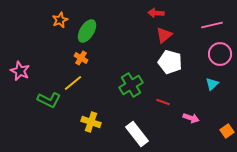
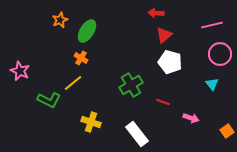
cyan triangle: rotated 24 degrees counterclockwise
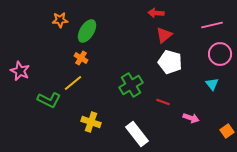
orange star: rotated 21 degrees clockwise
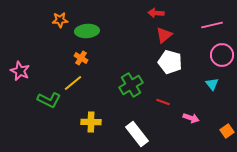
green ellipse: rotated 55 degrees clockwise
pink circle: moved 2 px right, 1 px down
yellow cross: rotated 18 degrees counterclockwise
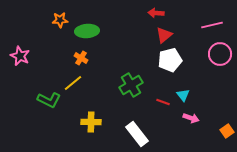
pink circle: moved 2 px left, 1 px up
white pentagon: moved 2 px up; rotated 30 degrees counterclockwise
pink star: moved 15 px up
cyan triangle: moved 29 px left, 11 px down
